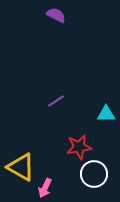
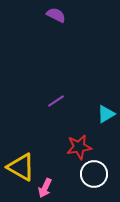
cyan triangle: rotated 30 degrees counterclockwise
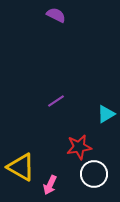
pink arrow: moved 5 px right, 3 px up
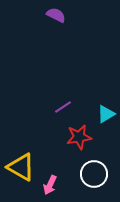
purple line: moved 7 px right, 6 px down
red star: moved 10 px up
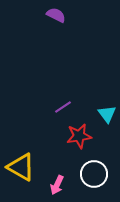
cyan triangle: moved 1 px right; rotated 36 degrees counterclockwise
red star: moved 1 px up
pink arrow: moved 7 px right
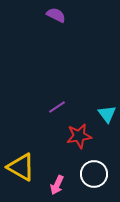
purple line: moved 6 px left
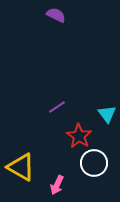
red star: rotated 30 degrees counterclockwise
white circle: moved 11 px up
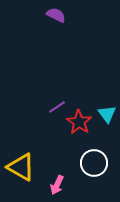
red star: moved 14 px up
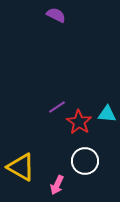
cyan triangle: rotated 48 degrees counterclockwise
white circle: moved 9 px left, 2 px up
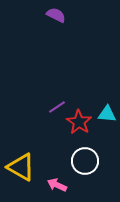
pink arrow: rotated 90 degrees clockwise
